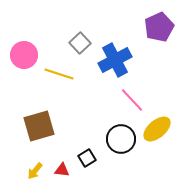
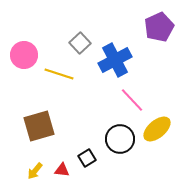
black circle: moved 1 px left
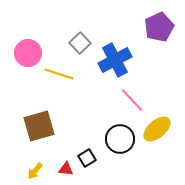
pink circle: moved 4 px right, 2 px up
red triangle: moved 4 px right, 1 px up
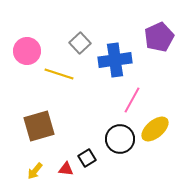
purple pentagon: moved 10 px down
pink circle: moved 1 px left, 2 px up
blue cross: rotated 20 degrees clockwise
pink line: rotated 72 degrees clockwise
yellow ellipse: moved 2 px left
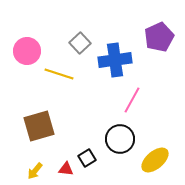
yellow ellipse: moved 31 px down
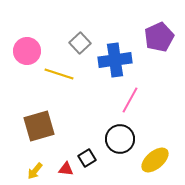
pink line: moved 2 px left
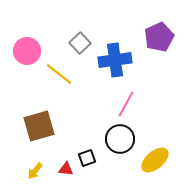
yellow line: rotated 20 degrees clockwise
pink line: moved 4 px left, 4 px down
black square: rotated 12 degrees clockwise
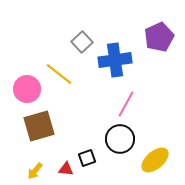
gray square: moved 2 px right, 1 px up
pink circle: moved 38 px down
